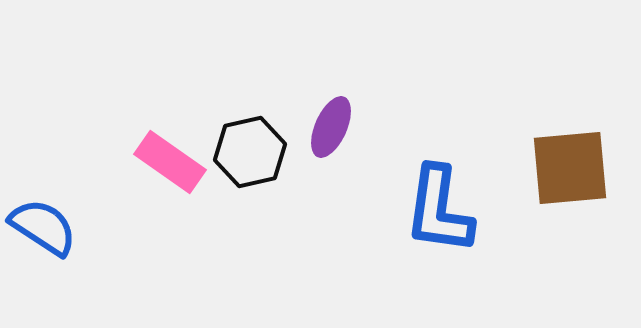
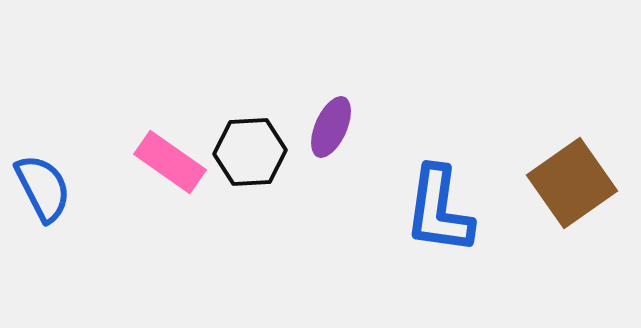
black hexagon: rotated 10 degrees clockwise
brown square: moved 2 px right, 15 px down; rotated 30 degrees counterclockwise
blue semicircle: moved 39 px up; rotated 30 degrees clockwise
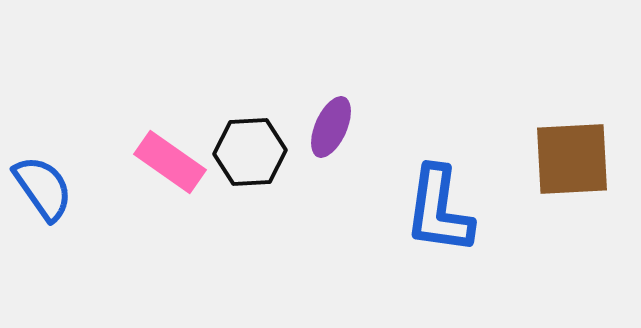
brown square: moved 24 px up; rotated 32 degrees clockwise
blue semicircle: rotated 8 degrees counterclockwise
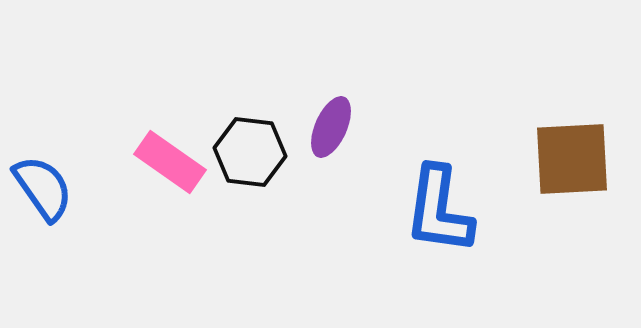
black hexagon: rotated 10 degrees clockwise
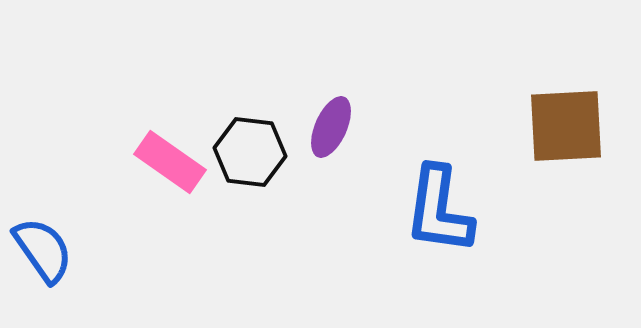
brown square: moved 6 px left, 33 px up
blue semicircle: moved 62 px down
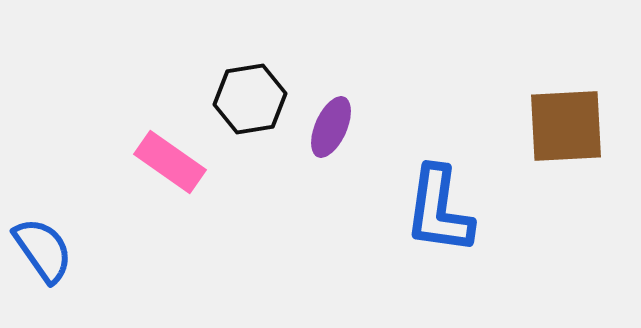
black hexagon: moved 53 px up; rotated 16 degrees counterclockwise
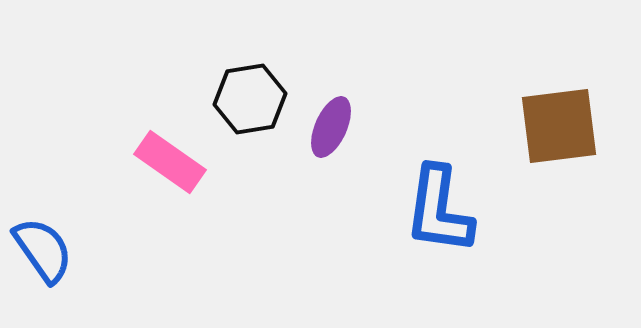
brown square: moved 7 px left; rotated 4 degrees counterclockwise
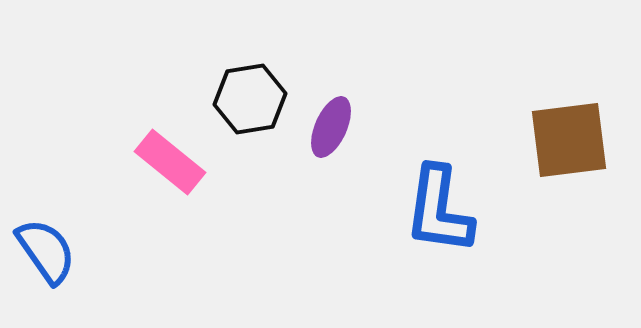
brown square: moved 10 px right, 14 px down
pink rectangle: rotated 4 degrees clockwise
blue semicircle: moved 3 px right, 1 px down
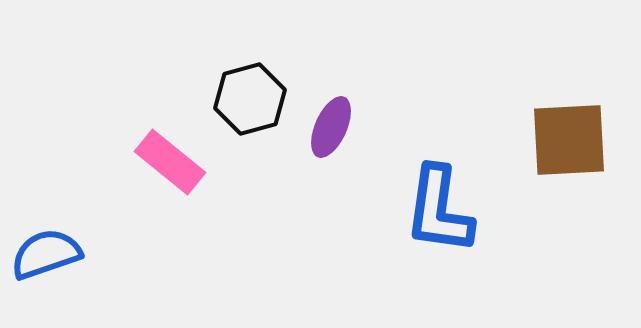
black hexagon: rotated 6 degrees counterclockwise
brown square: rotated 4 degrees clockwise
blue semicircle: moved 3 px down; rotated 74 degrees counterclockwise
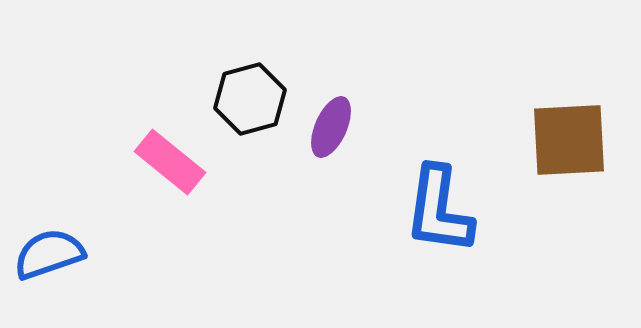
blue semicircle: moved 3 px right
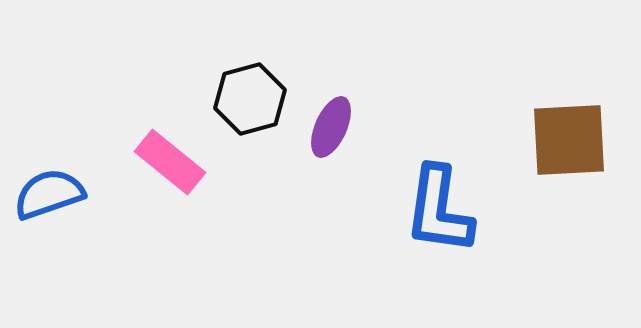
blue semicircle: moved 60 px up
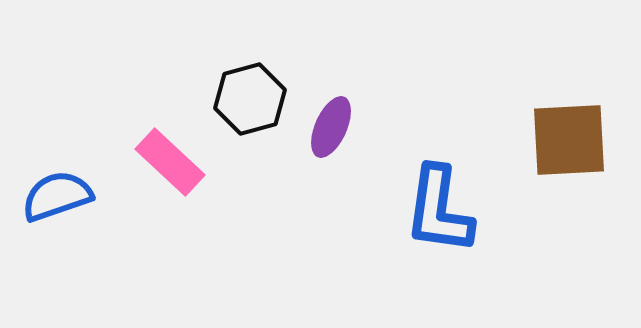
pink rectangle: rotated 4 degrees clockwise
blue semicircle: moved 8 px right, 2 px down
